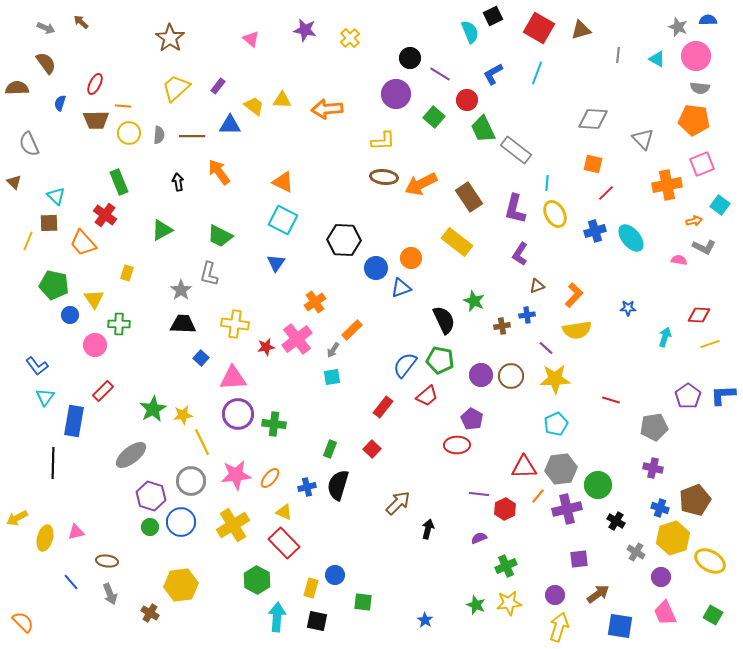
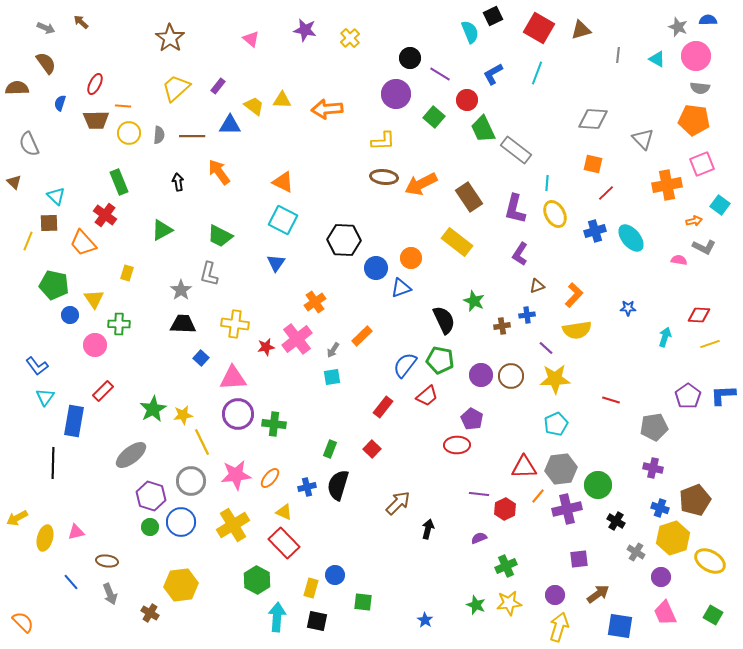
orange rectangle at (352, 330): moved 10 px right, 6 px down
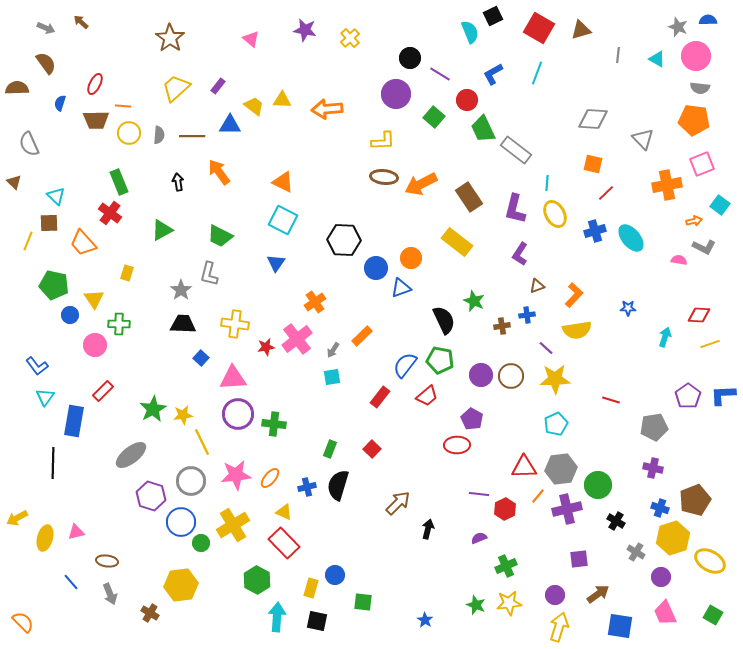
red cross at (105, 215): moved 5 px right, 2 px up
red rectangle at (383, 407): moved 3 px left, 10 px up
green circle at (150, 527): moved 51 px right, 16 px down
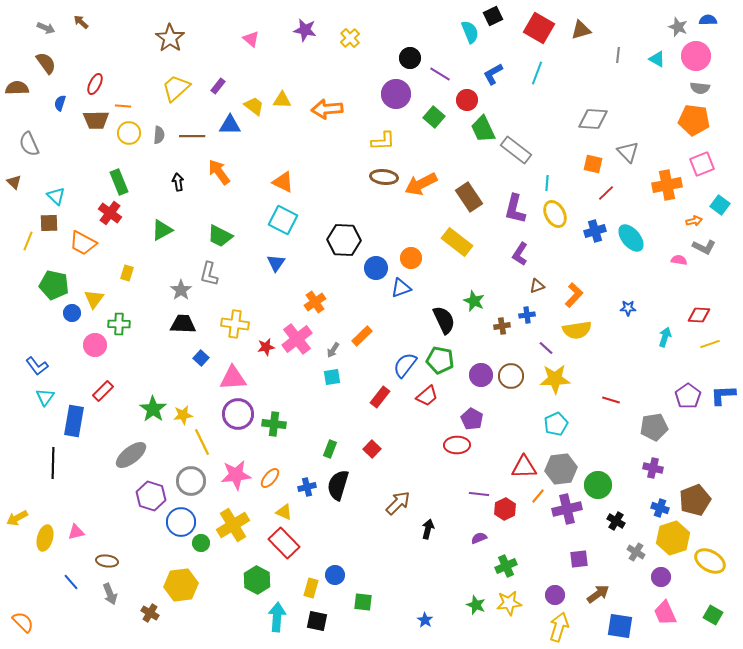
gray triangle at (643, 139): moved 15 px left, 13 px down
orange trapezoid at (83, 243): rotated 20 degrees counterclockwise
yellow triangle at (94, 299): rotated 10 degrees clockwise
blue circle at (70, 315): moved 2 px right, 2 px up
green star at (153, 409): rotated 8 degrees counterclockwise
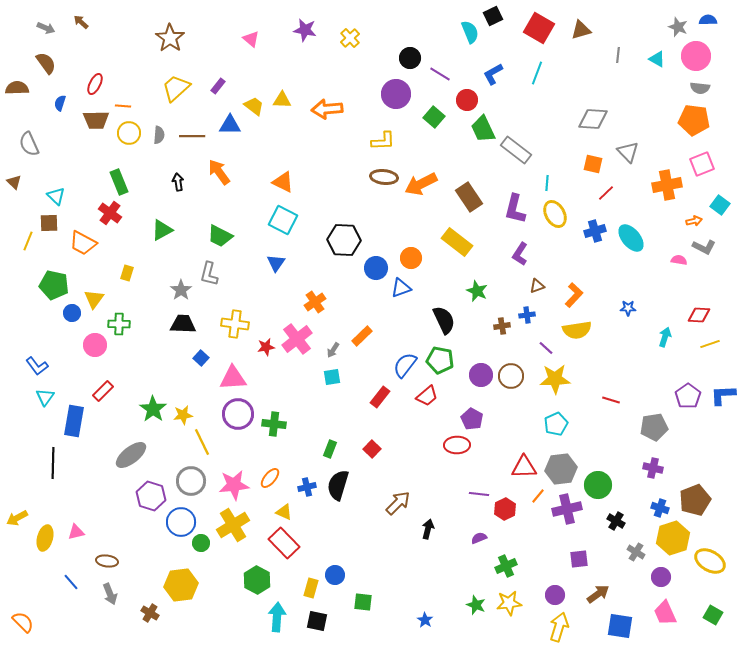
green star at (474, 301): moved 3 px right, 10 px up
pink star at (236, 475): moved 2 px left, 10 px down
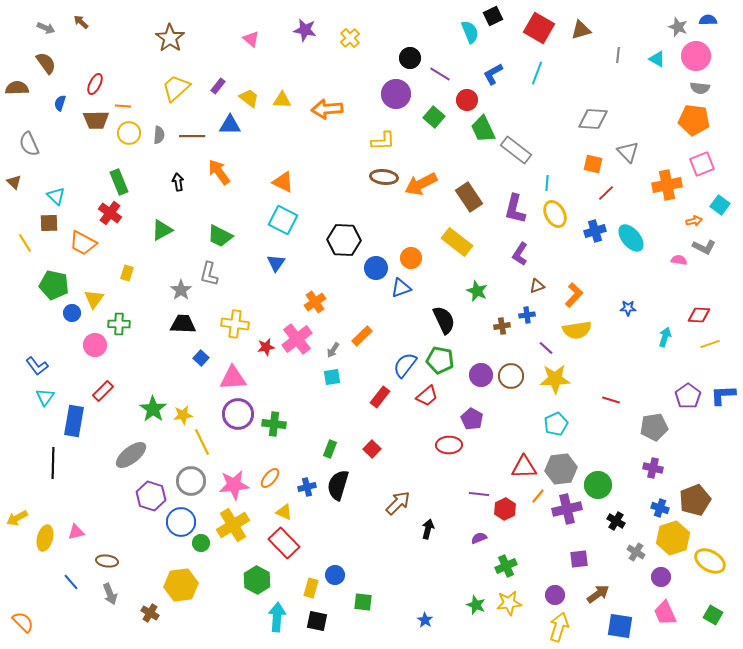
yellow trapezoid at (254, 106): moved 5 px left, 8 px up
yellow line at (28, 241): moved 3 px left, 2 px down; rotated 54 degrees counterclockwise
red ellipse at (457, 445): moved 8 px left
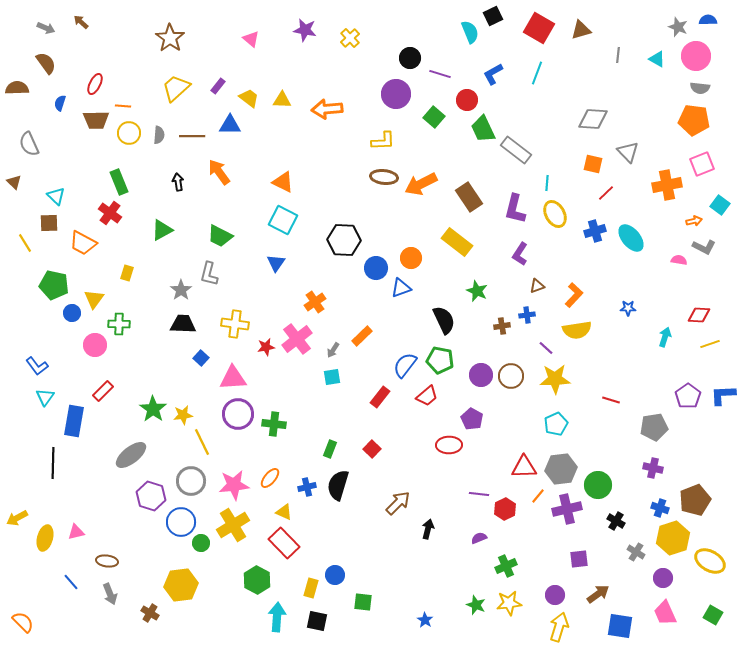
purple line at (440, 74): rotated 15 degrees counterclockwise
purple circle at (661, 577): moved 2 px right, 1 px down
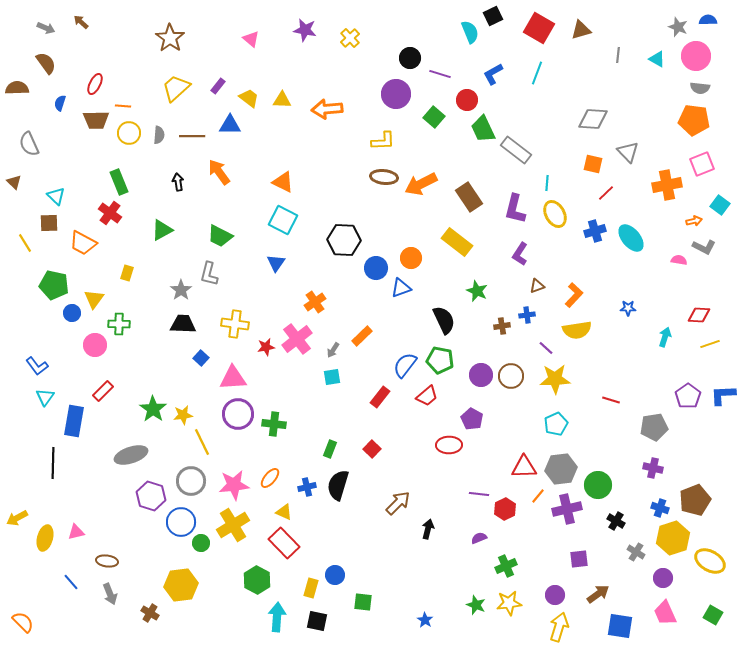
gray ellipse at (131, 455): rotated 20 degrees clockwise
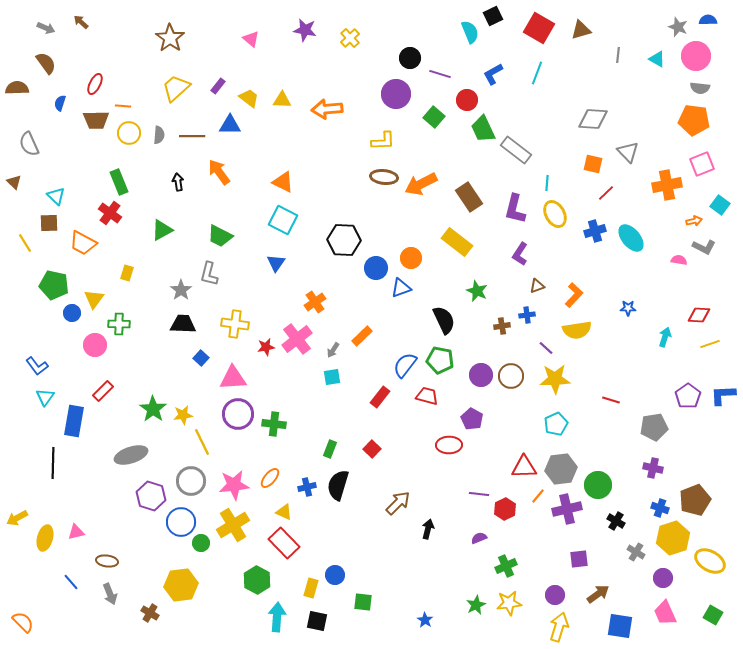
red trapezoid at (427, 396): rotated 125 degrees counterclockwise
green star at (476, 605): rotated 24 degrees clockwise
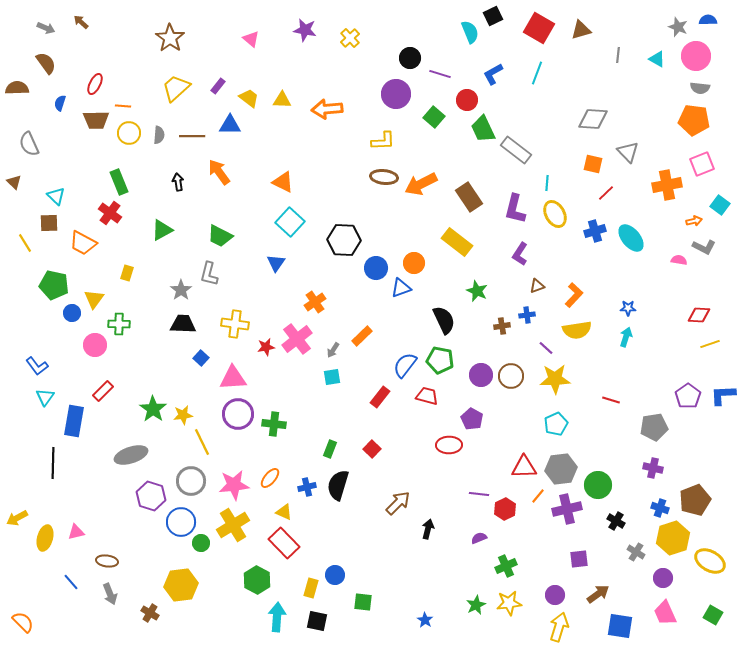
cyan square at (283, 220): moved 7 px right, 2 px down; rotated 16 degrees clockwise
orange circle at (411, 258): moved 3 px right, 5 px down
cyan arrow at (665, 337): moved 39 px left
